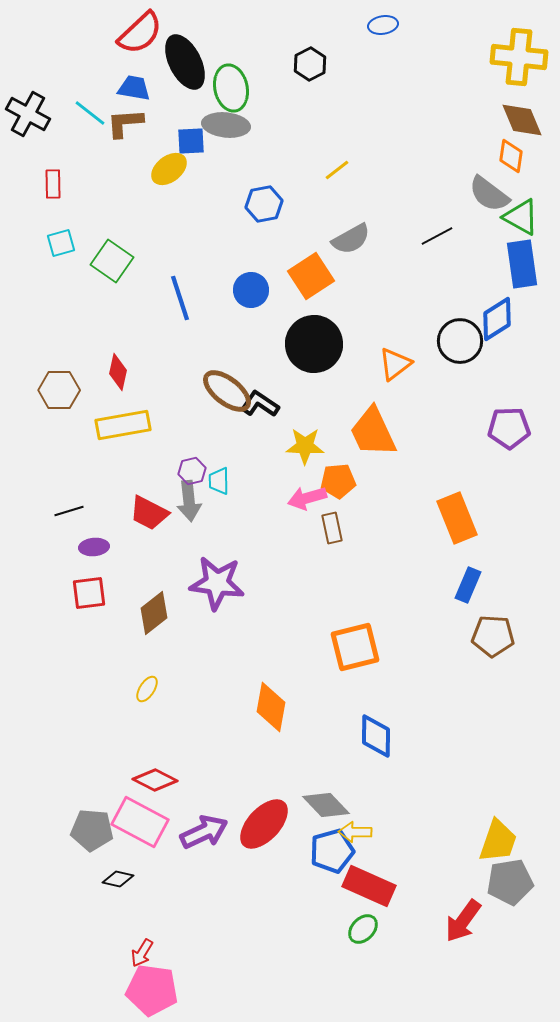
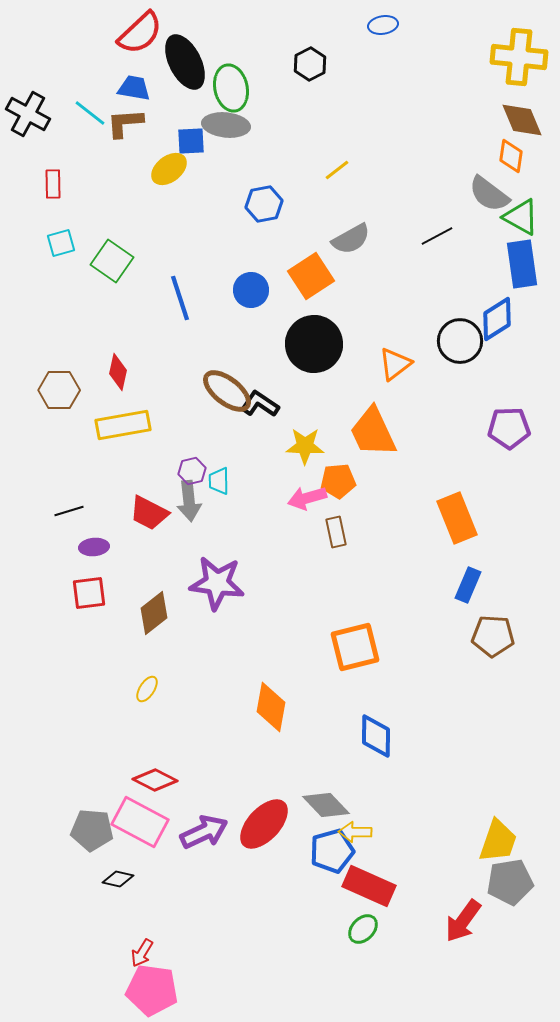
brown rectangle at (332, 528): moved 4 px right, 4 px down
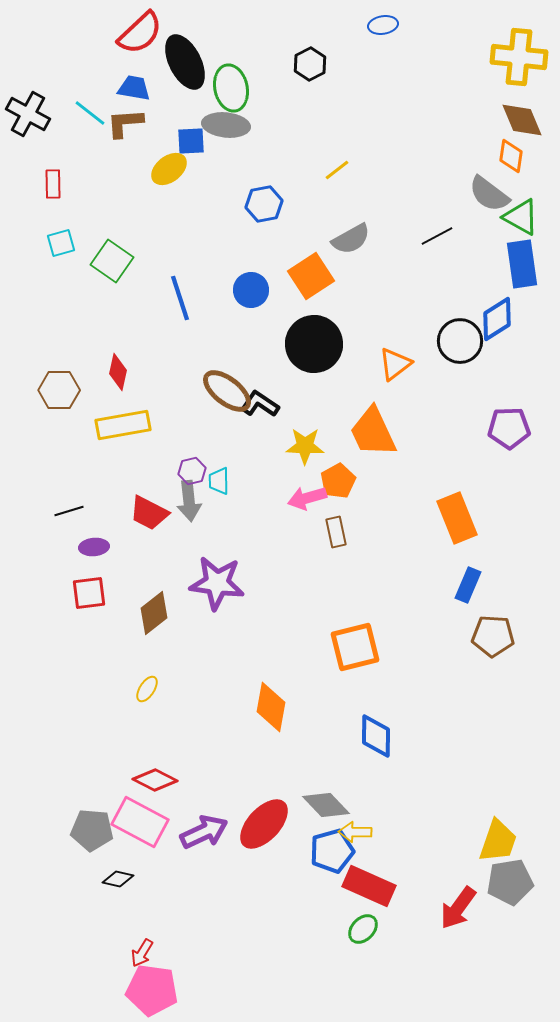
orange pentagon at (338, 481): rotated 24 degrees counterclockwise
red arrow at (463, 921): moved 5 px left, 13 px up
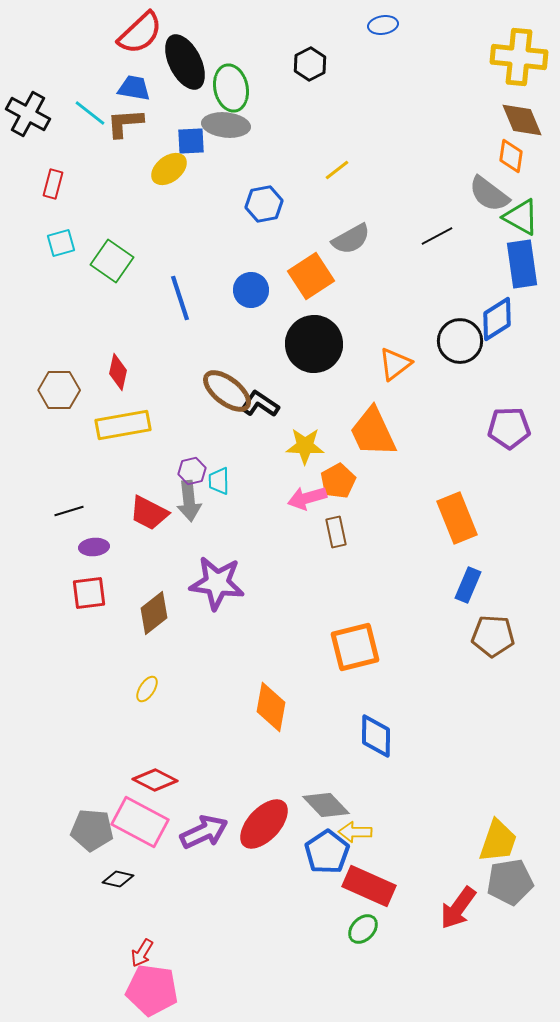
red rectangle at (53, 184): rotated 16 degrees clockwise
blue pentagon at (332, 851): moved 5 px left, 1 px down; rotated 18 degrees counterclockwise
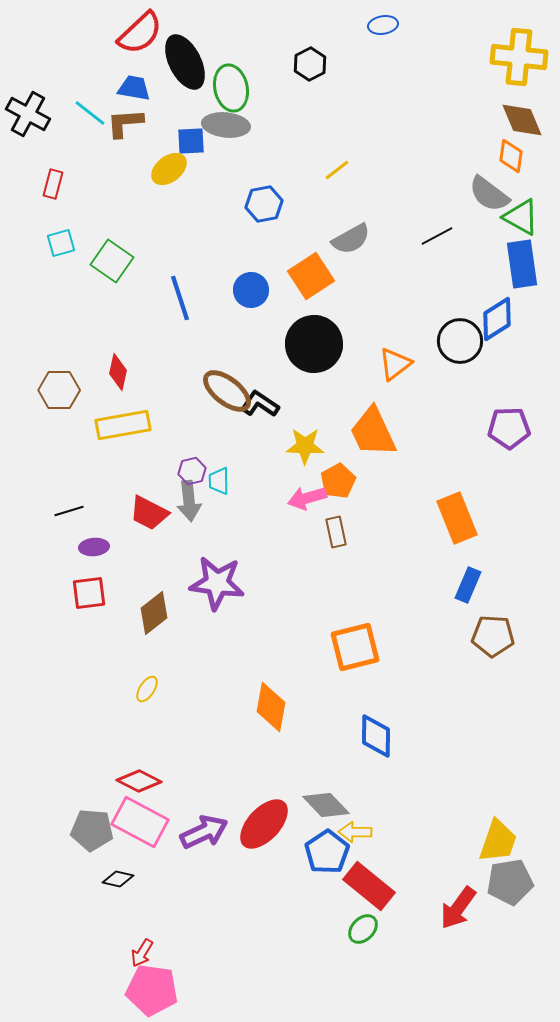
red diamond at (155, 780): moved 16 px left, 1 px down
red rectangle at (369, 886): rotated 15 degrees clockwise
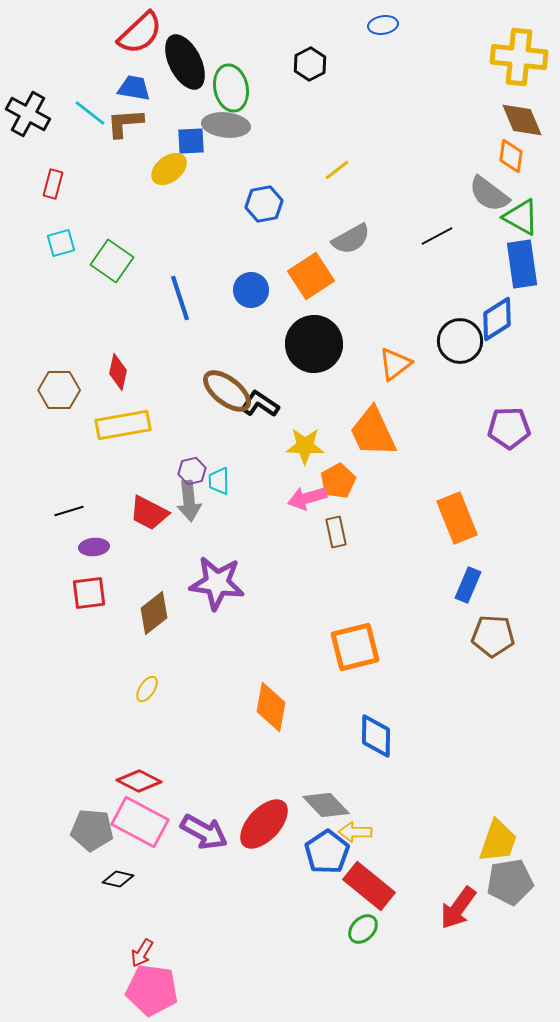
purple arrow at (204, 832): rotated 54 degrees clockwise
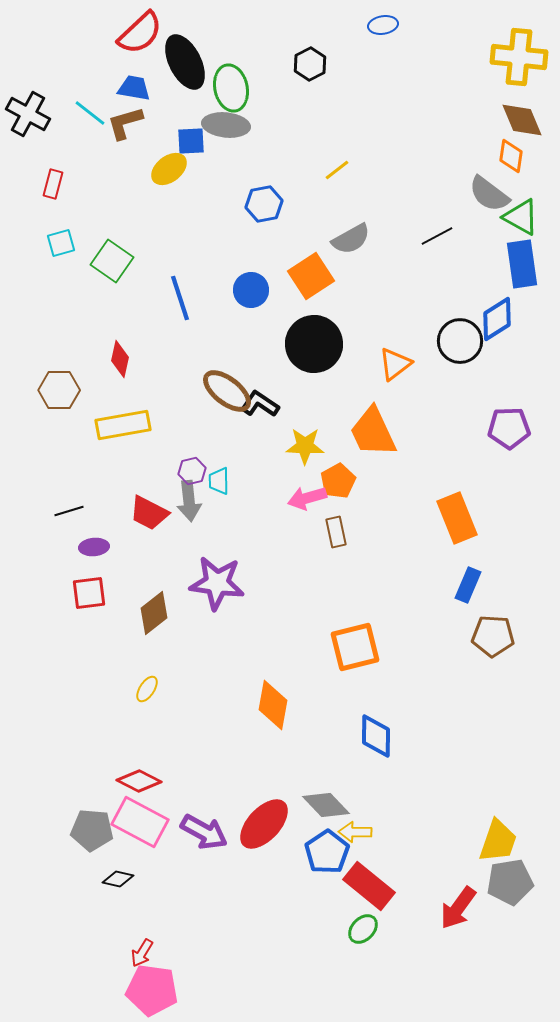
brown L-shape at (125, 123): rotated 12 degrees counterclockwise
red diamond at (118, 372): moved 2 px right, 13 px up
orange diamond at (271, 707): moved 2 px right, 2 px up
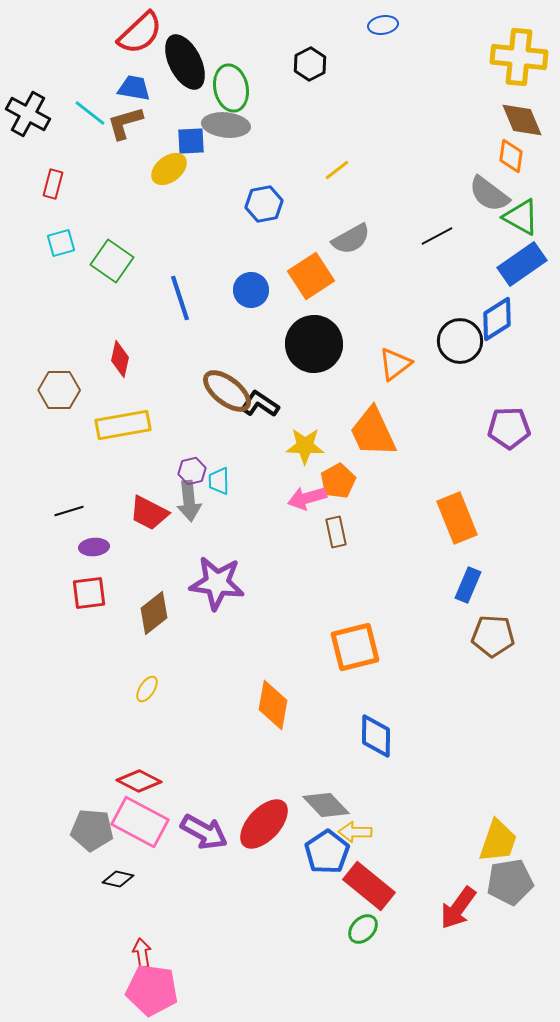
blue rectangle at (522, 264): rotated 63 degrees clockwise
red arrow at (142, 953): rotated 140 degrees clockwise
